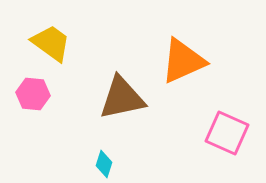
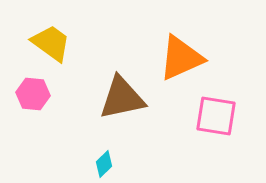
orange triangle: moved 2 px left, 3 px up
pink square: moved 11 px left, 17 px up; rotated 15 degrees counterclockwise
cyan diamond: rotated 28 degrees clockwise
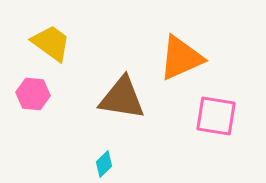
brown triangle: rotated 21 degrees clockwise
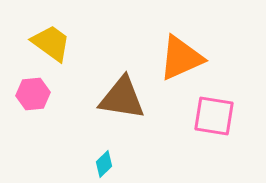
pink hexagon: rotated 12 degrees counterclockwise
pink square: moved 2 px left
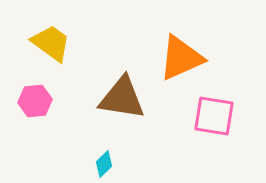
pink hexagon: moved 2 px right, 7 px down
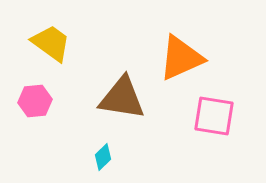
cyan diamond: moved 1 px left, 7 px up
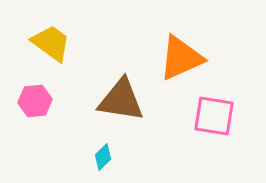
brown triangle: moved 1 px left, 2 px down
